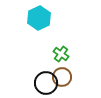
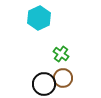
brown circle: moved 1 px right, 1 px down
black circle: moved 2 px left, 1 px down
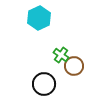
green cross: moved 1 px down
brown circle: moved 11 px right, 12 px up
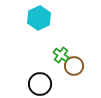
black circle: moved 4 px left
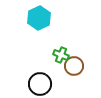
green cross: rotated 14 degrees counterclockwise
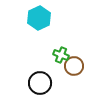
black circle: moved 1 px up
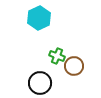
green cross: moved 4 px left, 1 px down
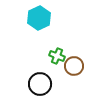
black circle: moved 1 px down
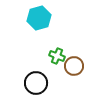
cyan hexagon: rotated 10 degrees clockwise
black circle: moved 4 px left, 1 px up
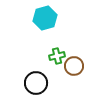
cyan hexagon: moved 6 px right
green cross: rotated 35 degrees counterclockwise
